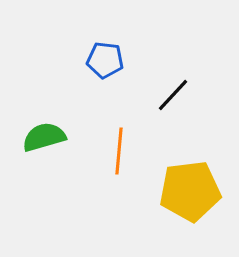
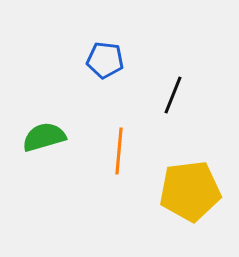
black line: rotated 21 degrees counterclockwise
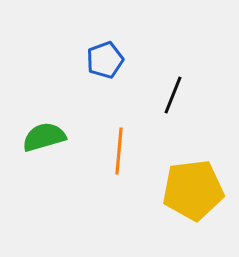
blue pentagon: rotated 27 degrees counterclockwise
yellow pentagon: moved 3 px right, 1 px up
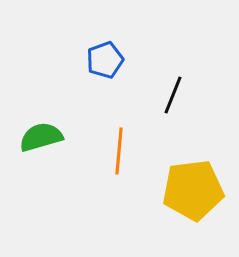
green semicircle: moved 3 px left
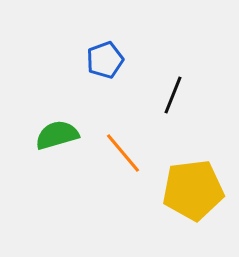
green semicircle: moved 16 px right, 2 px up
orange line: moved 4 px right, 2 px down; rotated 45 degrees counterclockwise
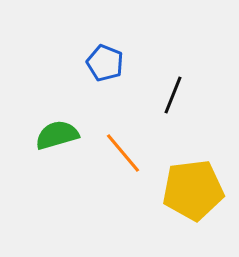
blue pentagon: moved 3 px down; rotated 30 degrees counterclockwise
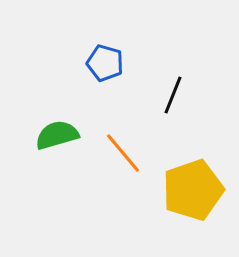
blue pentagon: rotated 6 degrees counterclockwise
yellow pentagon: rotated 12 degrees counterclockwise
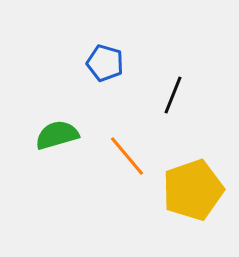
orange line: moved 4 px right, 3 px down
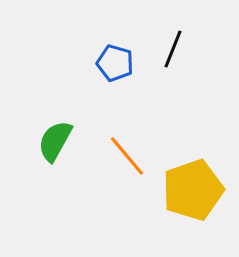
blue pentagon: moved 10 px right
black line: moved 46 px up
green semicircle: moved 2 px left, 6 px down; rotated 45 degrees counterclockwise
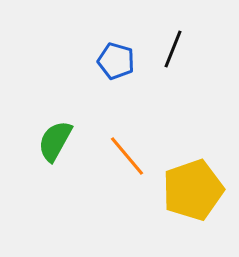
blue pentagon: moved 1 px right, 2 px up
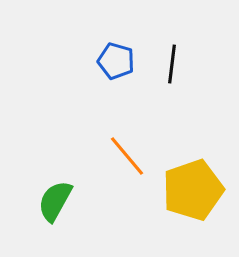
black line: moved 1 px left, 15 px down; rotated 15 degrees counterclockwise
green semicircle: moved 60 px down
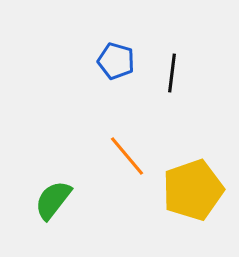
black line: moved 9 px down
green semicircle: moved 2 px left, 1 px up; rotated 9 degrees clockwise
